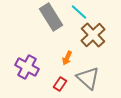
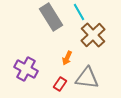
cyan line: rotated 18 degrees clockwise
purple cross: moved 1 px left, 2 px down
gray triangle: moved 1 px left; rotated 35 degrees counterclockwise
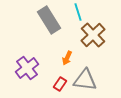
cyan line: moved 1 px left; rotated 12 degrees clockwise
gray rectangle: moved 2 px left, 3 px down
purple cross: moved 1 px right, 1 px up; rotated 25 degrees clockwise
gray triangle: moved 2 px left, 2 px down
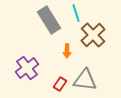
cyan line: moved 2 px left, 1 px down
orange arrow: moved 7 px up; rotated 24 degrees counterclockwise
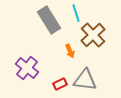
orange arrow: moved 3 px right; rotated 24 degrees counterclockwise
purple cross: rotated 15 degrees counterclockwise
red rectangle: rotated 32 degrees clockwise
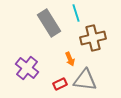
gray rectangle: moved 3 px down
brown cross: moved 3 px down; rotated 30 degrees clockwise
orange arrow: moved 8 px down
